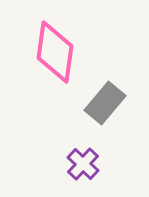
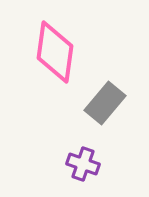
purple cross: rotated 24 degrees counterclockwise
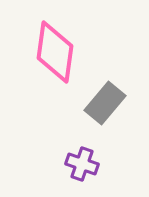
purple cross: moved 1 px left
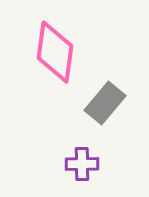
purple cross: rotated 20 degrees counterclockwise
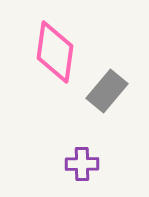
gray rectangle: moved 2 px right, 12 px up
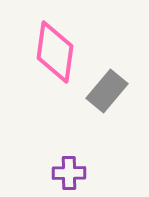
purple cross: moved 13 px left, 9 px down
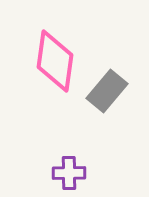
pink diamond: moved 9 px down
